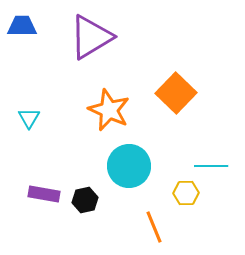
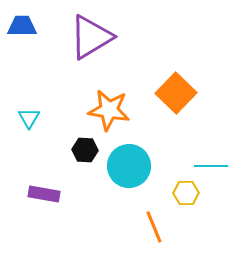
orange star: rotated 15 degrees counterclockwise
black hexagon: moved 50 px up; rotated 15 degrees clockwise
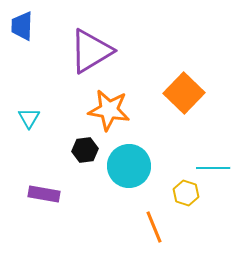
blue trapezoid: rotated 88 degrees counterclockwise
purple triangle: moved 14 px down
orange square: moved 8 px right
black hexagon: rotated 10 degrees counterclockwise
cyan line: moved 2 px right, 2 px down
yellow hexagon: rotated 20 degrees clockwise
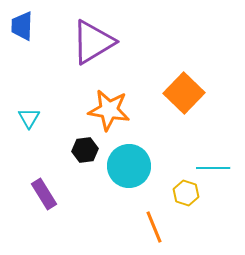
purple triangle: moved 2 px right, 9 px up
purple rectangle: rotated 48 degrees clockwise
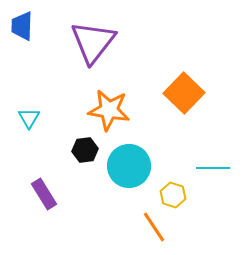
purple triangle: rotated 21 degrees counterclockwise
yellow hexagon: moved 13 px left, 2 px down
orange line: rotated 12 degrees counterclockwise
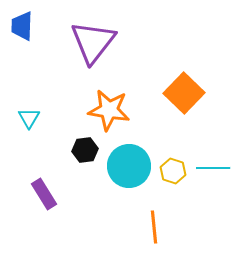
yellow hexagon: moved 24 px up
orange line: rotated 28 degrees clockwise
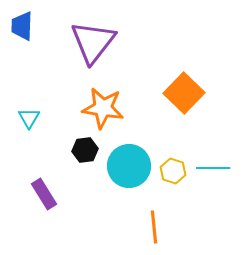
orange star: moved 6 px left, 2 px up
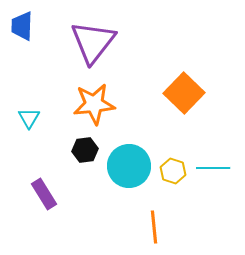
orange star: moved 9 px left, 4 px up; rotated 15 degrees counterclockwise
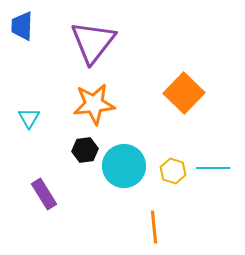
cyan circle: moved 5 px left
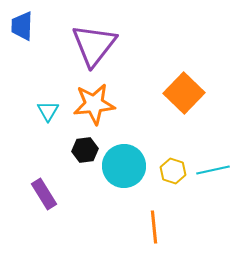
purple triangle: moved 1 px right, 3 px down
cyan triangle: moved 19 px right, 7 px up
cyan line: moved 2 px down; rotated 12 degrees counterclockwise
